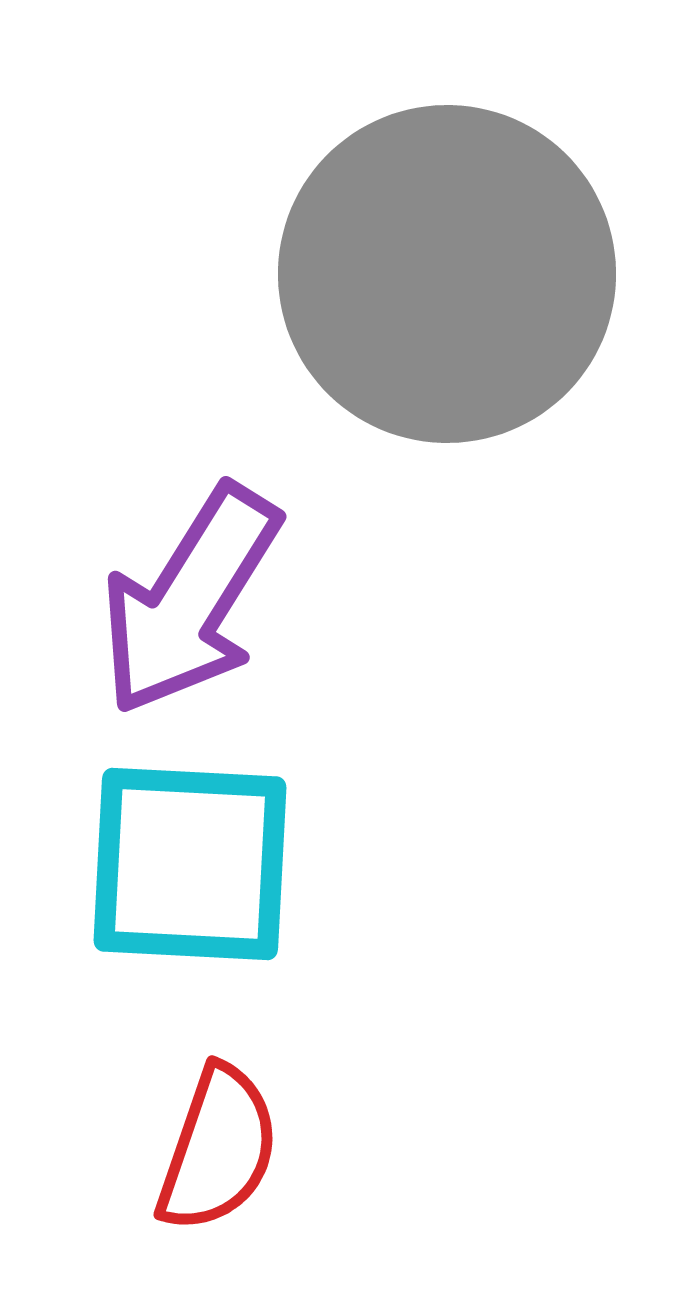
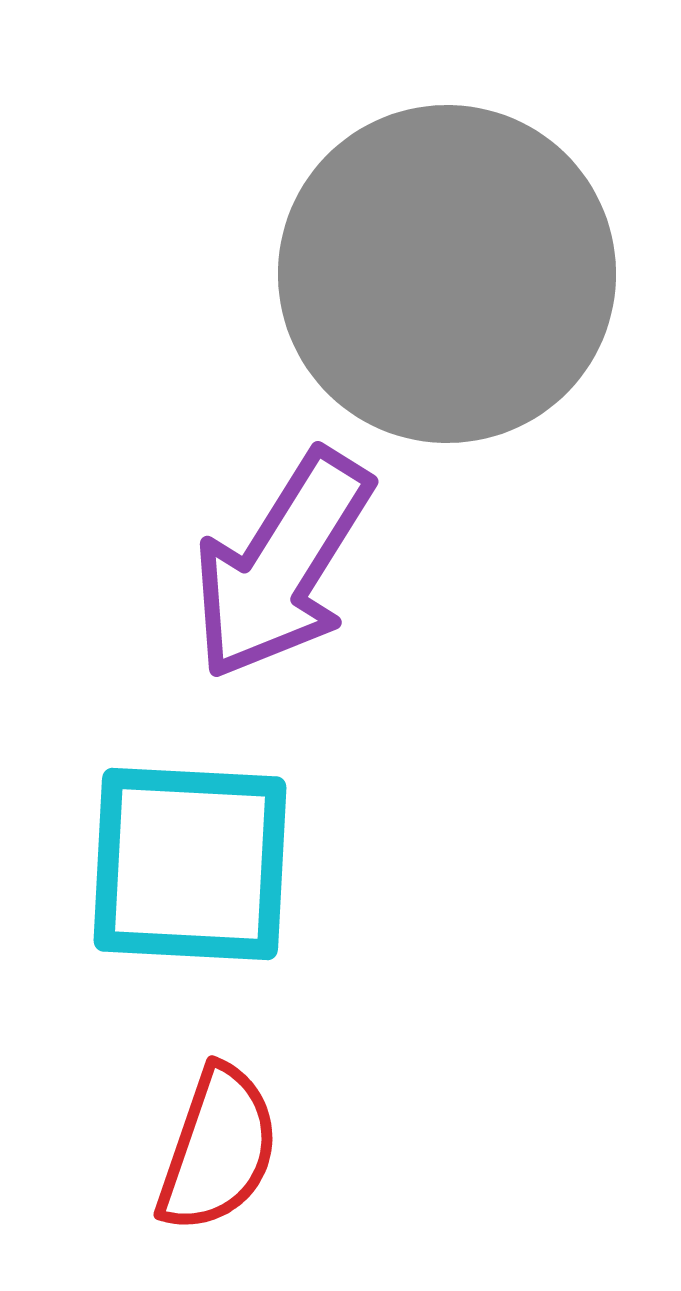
purple arrow: moved 92 px right, 35 px up
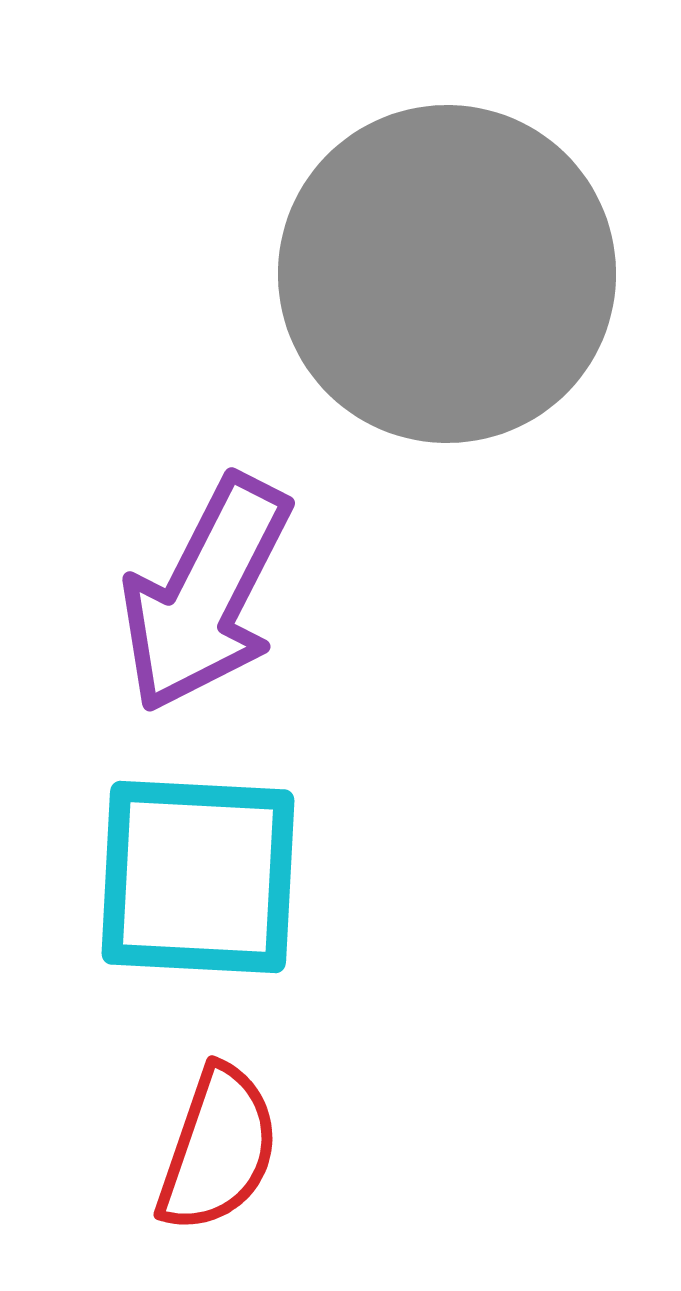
purple arrow: moved 76 px left, 29 px down; rotated 5 degrees counterclockwise
cyan square: moved 8 px right, 13 px down
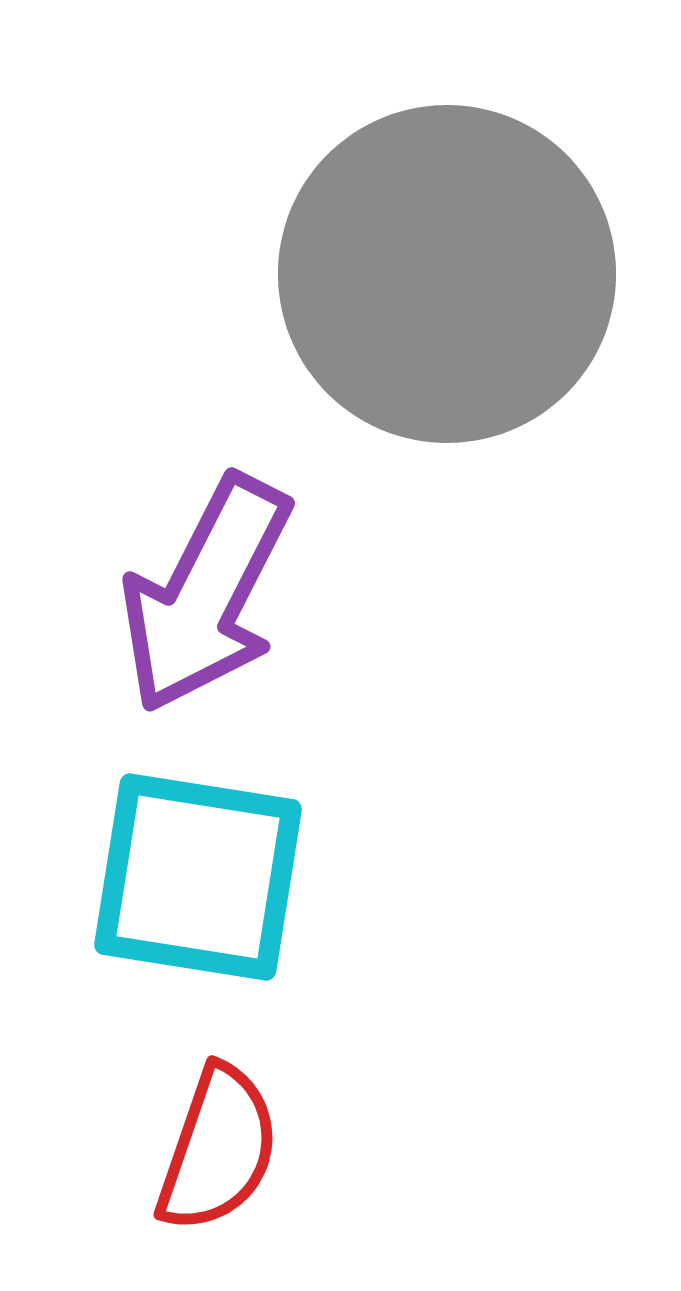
cyan square: rotated 6 degrees clockwise
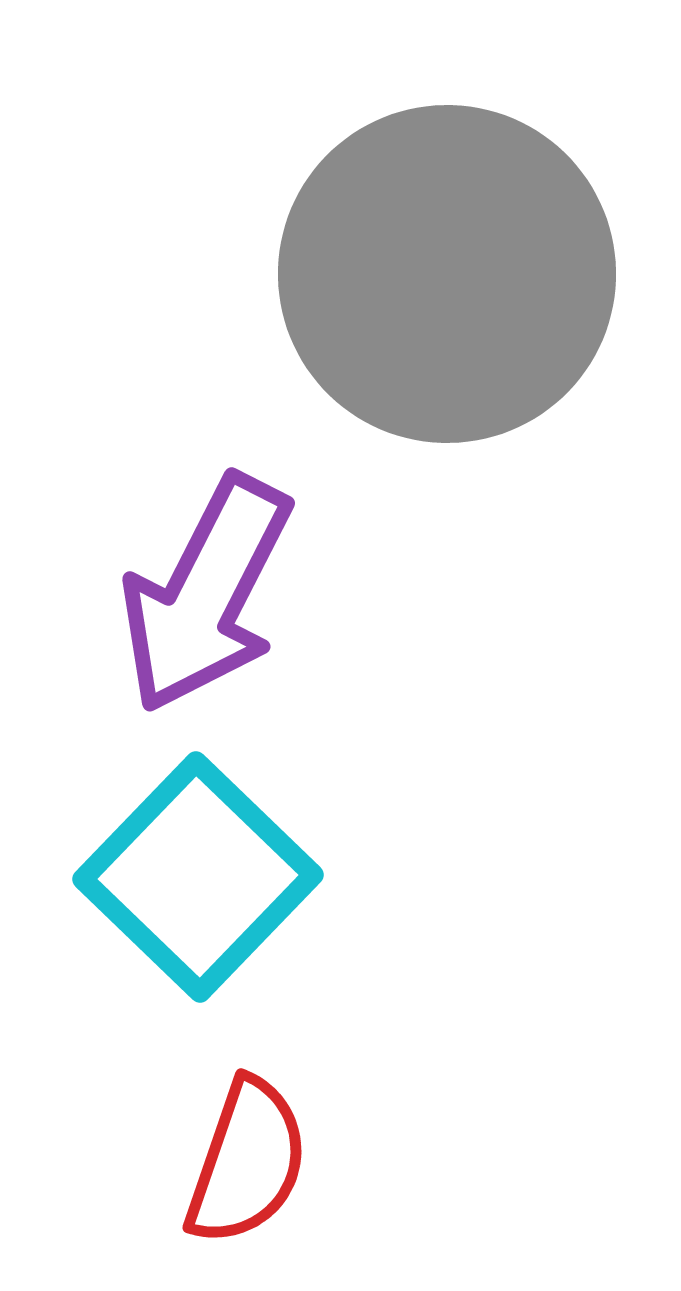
cyan square: rotated 35 degrees clockwise
red semicircle: moved 29 px right, 13 px down
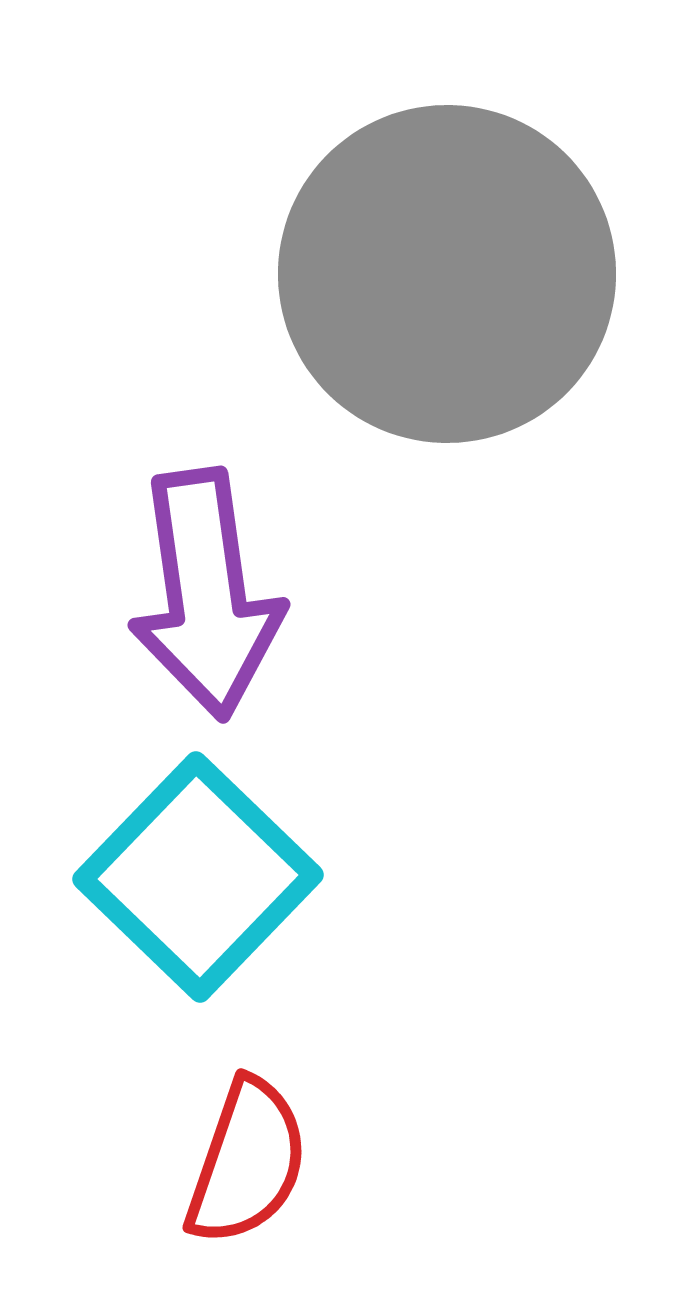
purple arrow: rotated 35 degrees counterclockwise
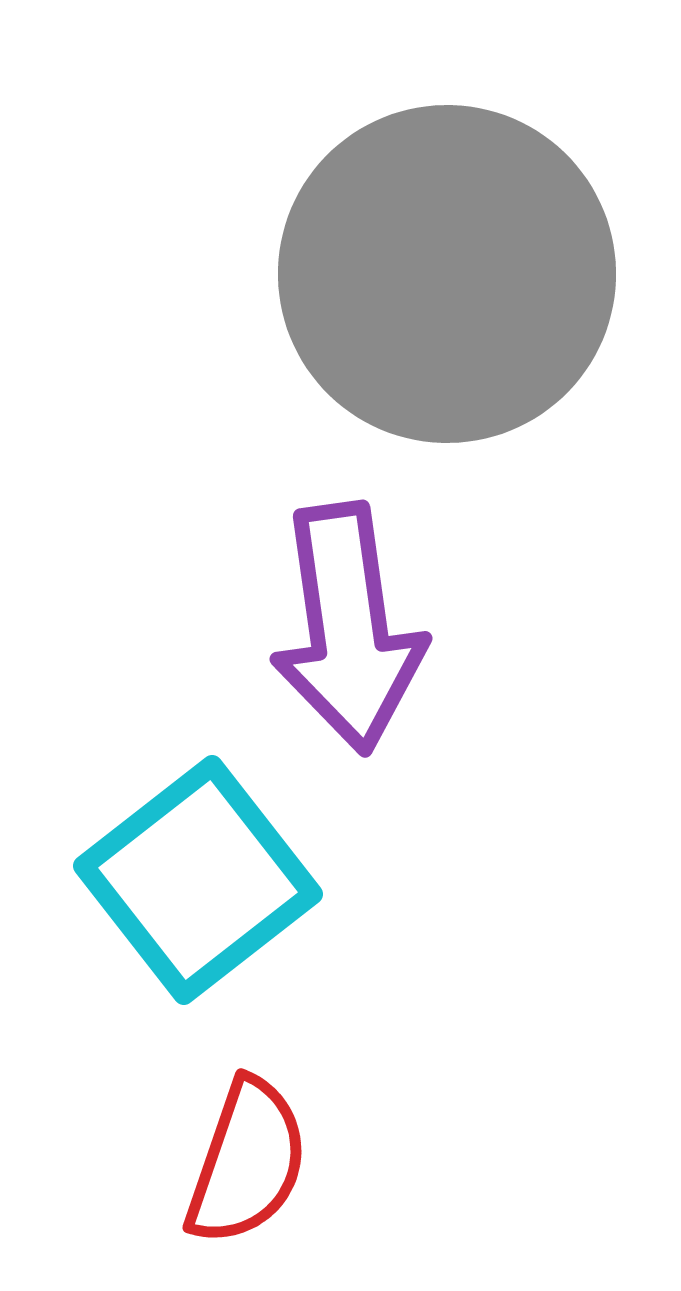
purple arrow: moved 142 px right, 34 px down
cyan square: moved 3 px down; rotated 8 degrees clockwise
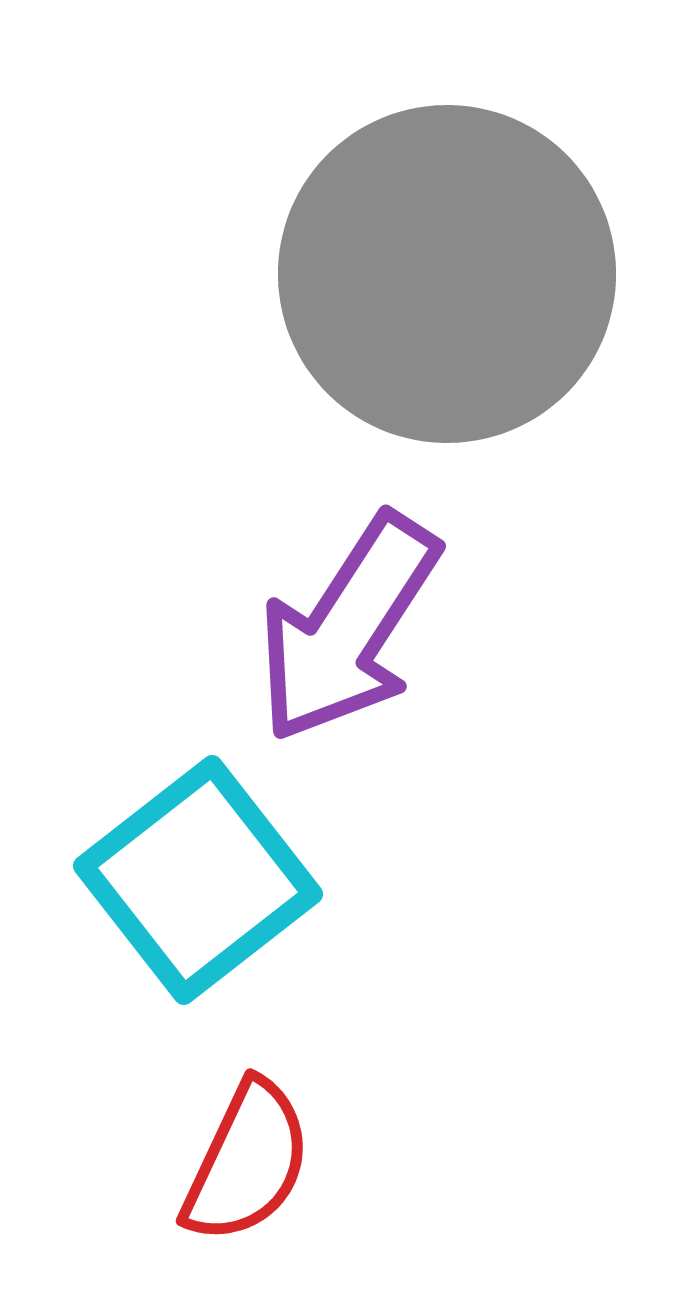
purple arrow: rotated 41 degrees clockwise
red semicircle: rotated 6 degrees clockwise
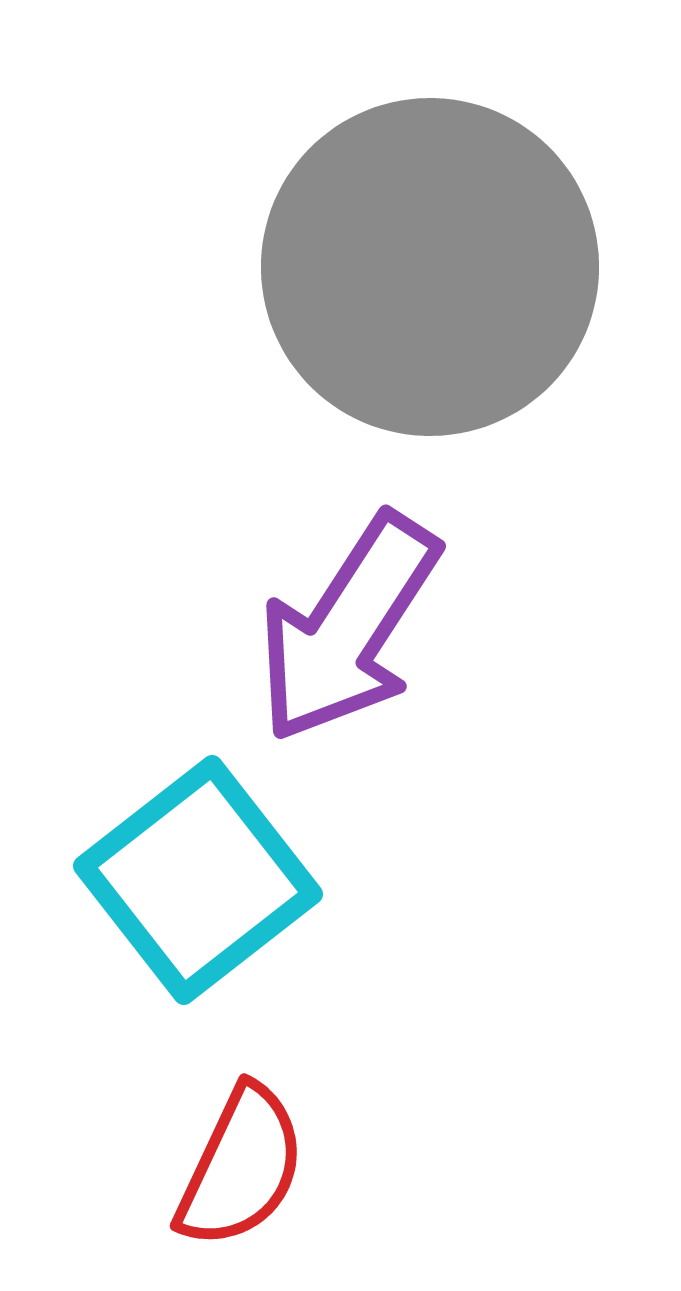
gray circle: moved 17 px left, 7 px up
red semicircle: moved 6 px left, 5 px down
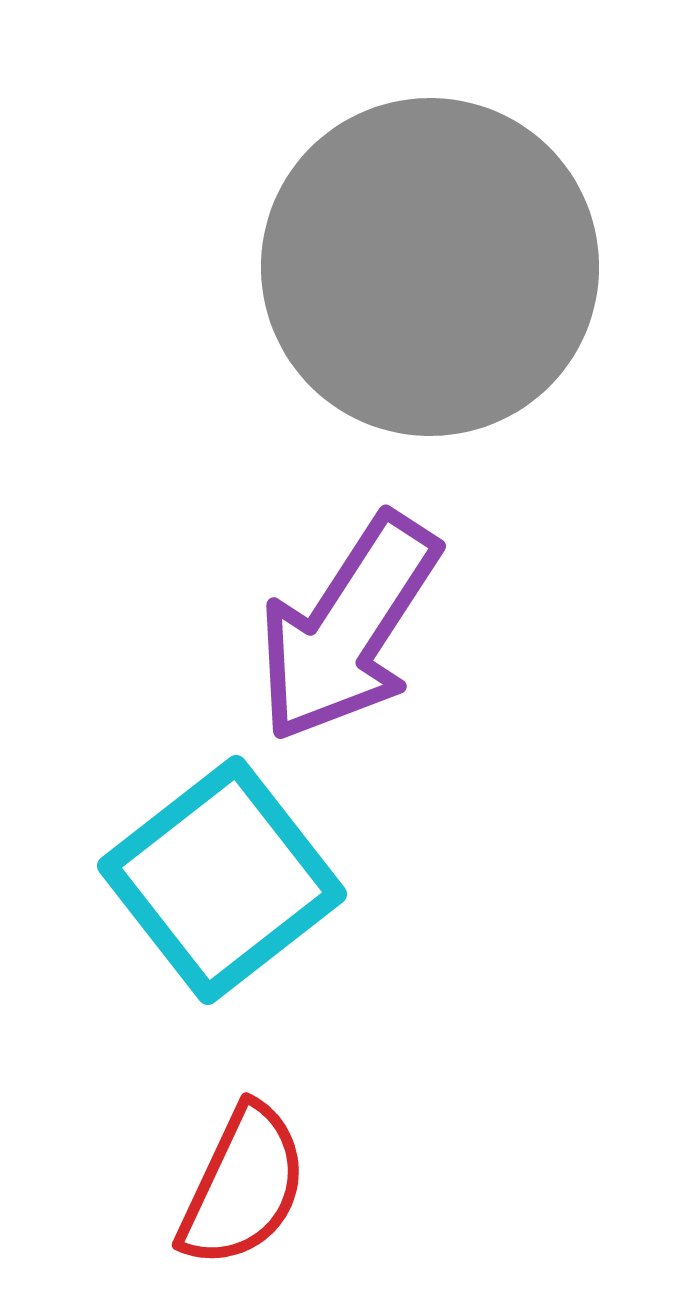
cyan square: moved 24 px right
red semicircle: moved 2 px right, 19 px down
